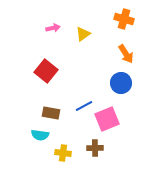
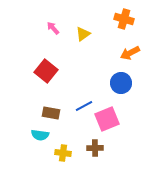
pink arrow: rotated 120 degrees counterclockwise
orange arrow: moved 4 px right, 1 px up; rotated 96 degrees clockwise
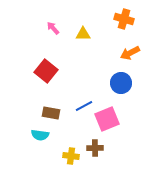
yellow triangle: rotated 35 degrees clockwise
yellow cross: moved 8 px right, 3 px down
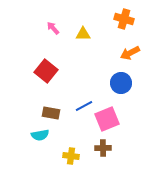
cyan semicircle: rotated 18 degrees counterclockwise
brown cross: moved 8 px right
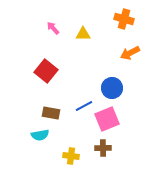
blue circle: moved 9 px left, 5 px down
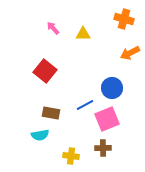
red square: moved 1 px left
blue line: moved 1 px right, 1 px up
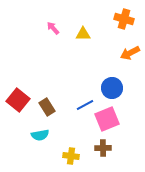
red square: moved 27 px left, 29 px down
brown rectangle: moved 4 px left, 6 px up; rotated 48 degrees clockwise
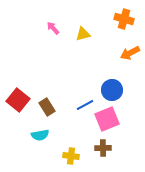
yellow triangle: rotated 14 degrees counterclockwise
blue circle: moved 2 px down
